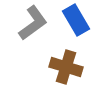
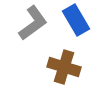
brown cross: moved 2 px left
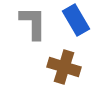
gray L-shape: rotated 54 degrees counterclockwise
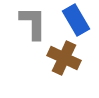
brown cross: moved 9 px up; rotated 8 degrees clockwise
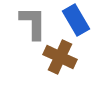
brown cross: moved 4 px left, 1 px up
